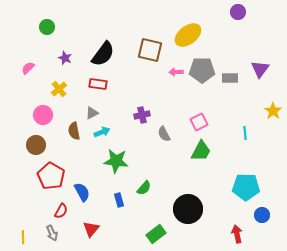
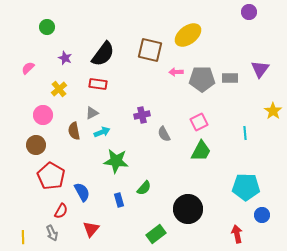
purple circle: moved 11 px right
gray pentagon: moved 9 px down
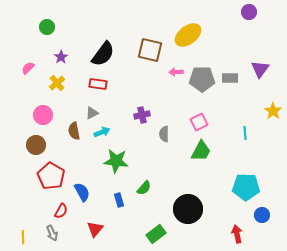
purple star: moved 4 px left, 1 px up; rotated 16 degrees clockwise
yellow cross: moved 2 px left, 6 px up
gray semicircle: rotated 28 degrees clockwise
red triangle: moved 4 px right
